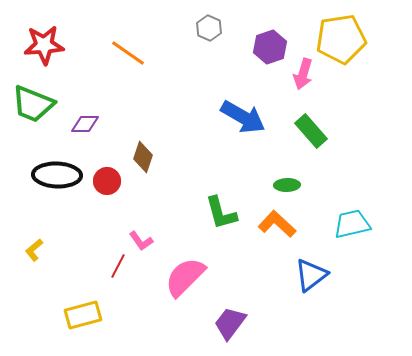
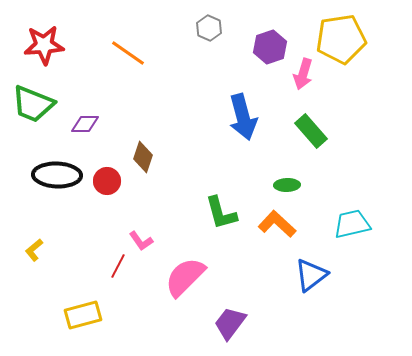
blue arrow: rotated 45 degrees clockwise
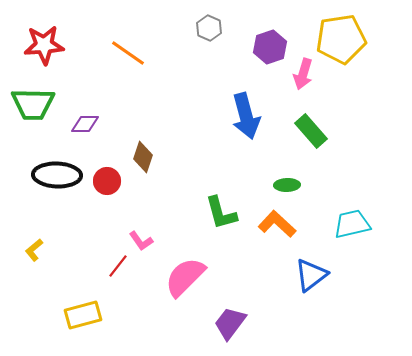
green trapezoid: rotated 21 degrees counterclockwise
blue arrow: moved 3 px right, 1 px up
red line: rotated 10 degrees clockwise
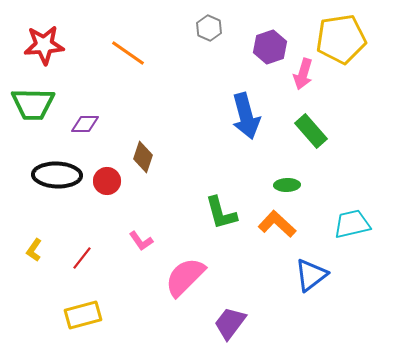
yellow L-shape: rotated 15 degrees counterclockwise
red line: moved 36 px left, 8 px up
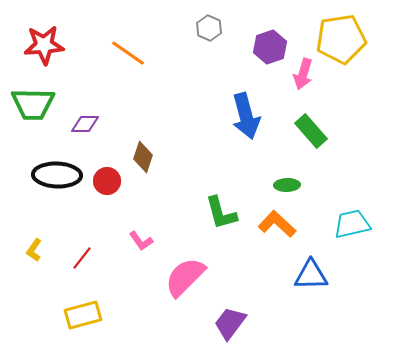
blue triangle: rotated 36 degrees clockwise
